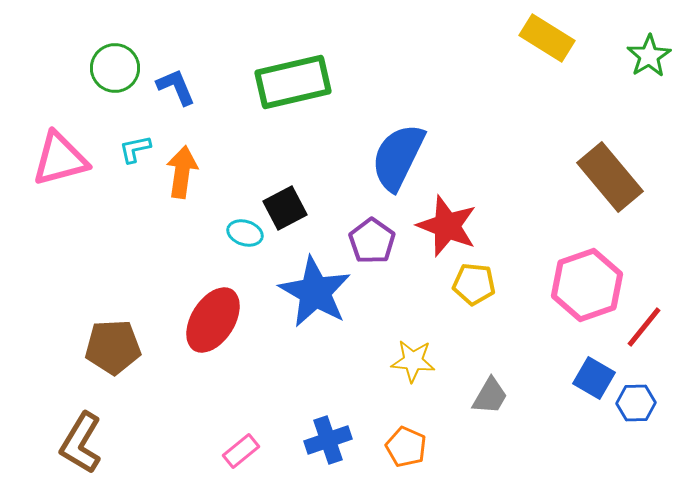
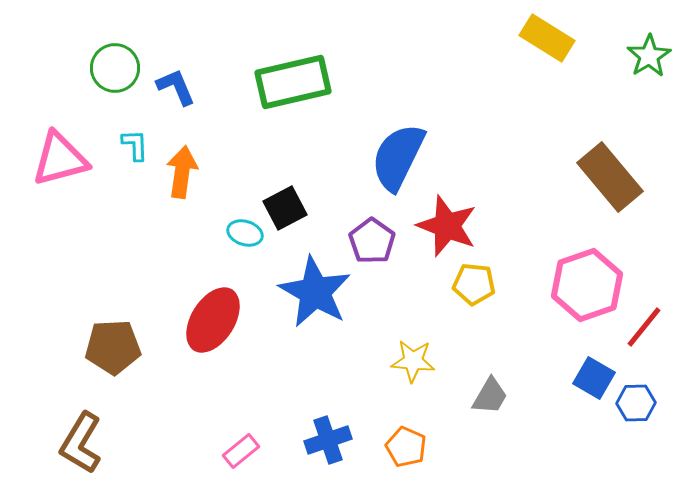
cyan L-shape: moved 4 px up; rotated 100 degrees clockwise
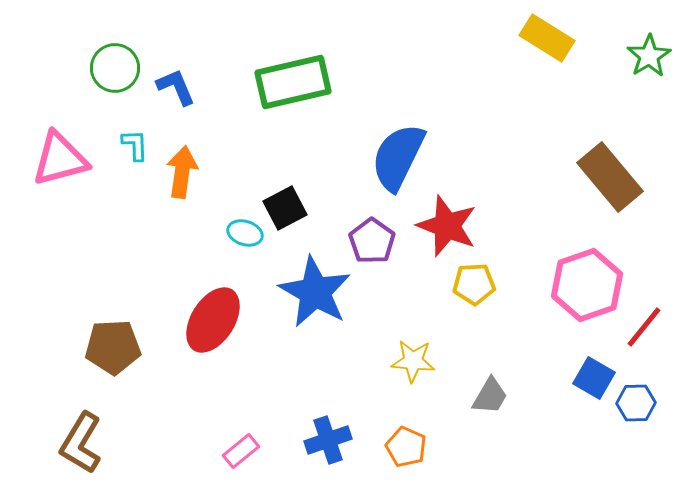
yellow pentagon: rotated 9 degrees counterclockwise
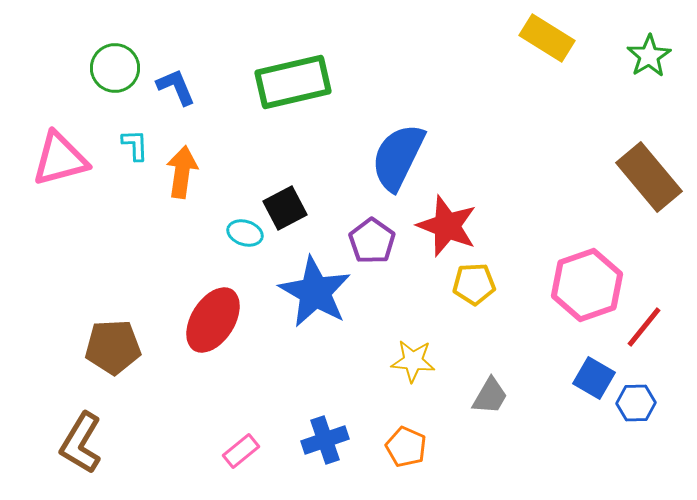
brown rectangle: moved 39 px right
blue cross: moved 3 px left
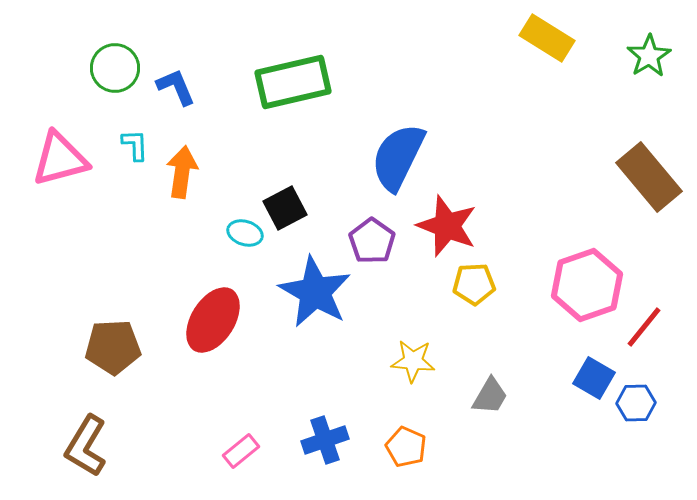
brown L-shape: moved 5 px right, 3 px down
